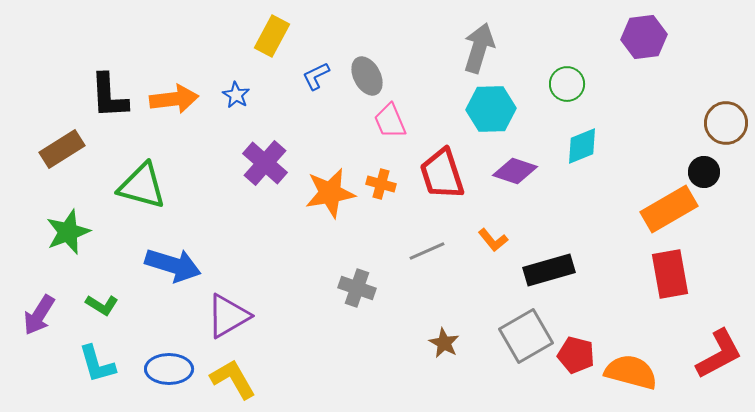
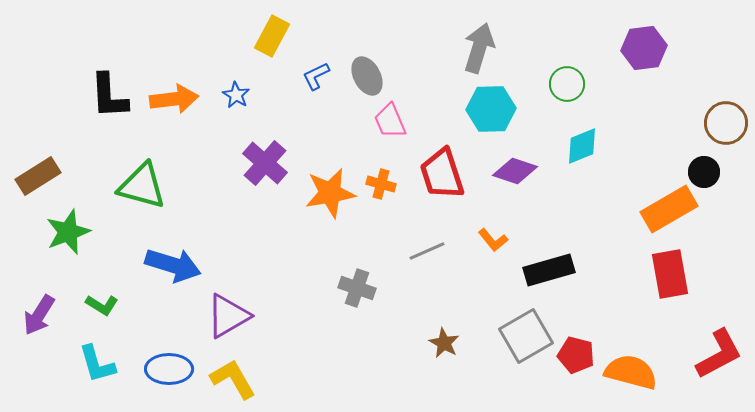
purple hexagon: moved 11 px down
brown rectangle: moved 24 px left, 27 px down
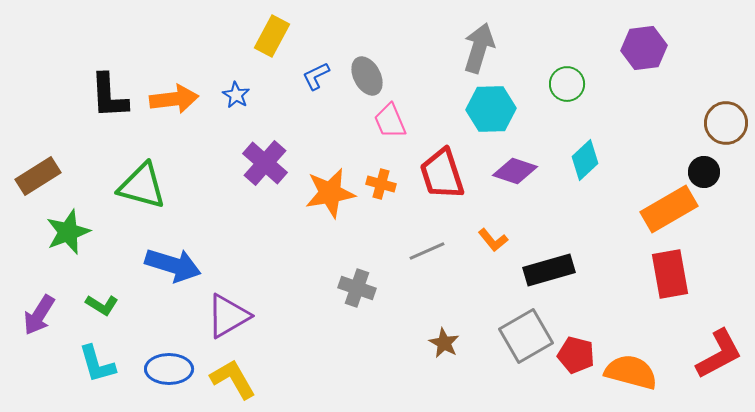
cyan diamond: moved 3 px right, 14 px down; rotated 21 degrees counterclockwise
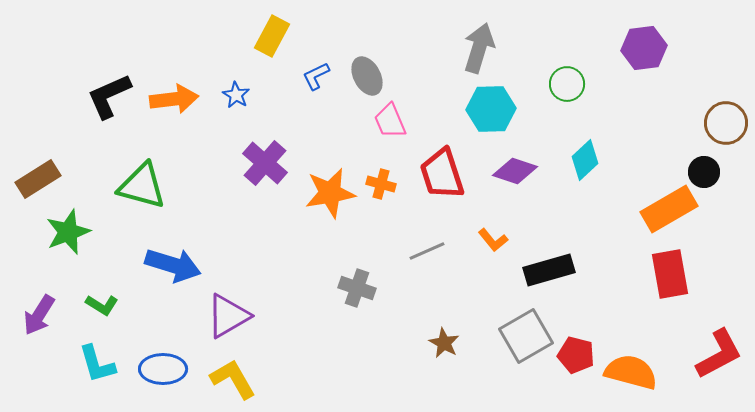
black L-shape: rotated 69 degrees clockwise
brown rectangle: moved 3 px down
blue ellipse: moved 6 px left
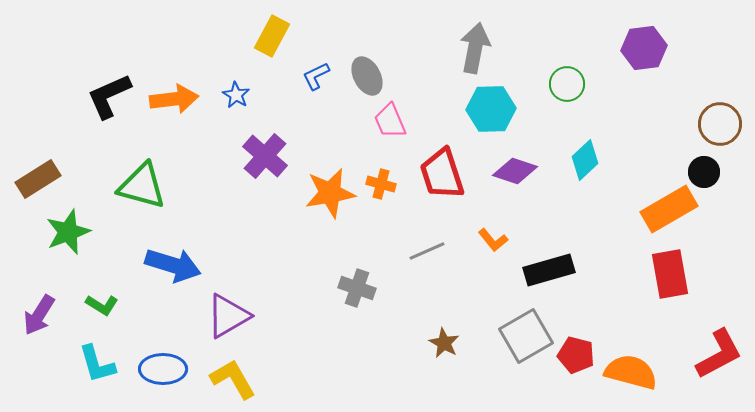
gray arrow: moved 4 px left; rotated 6 degrees counterclockwise
brown circle: moved 6 px left, 1 px down
purple cross: moved 7 px up
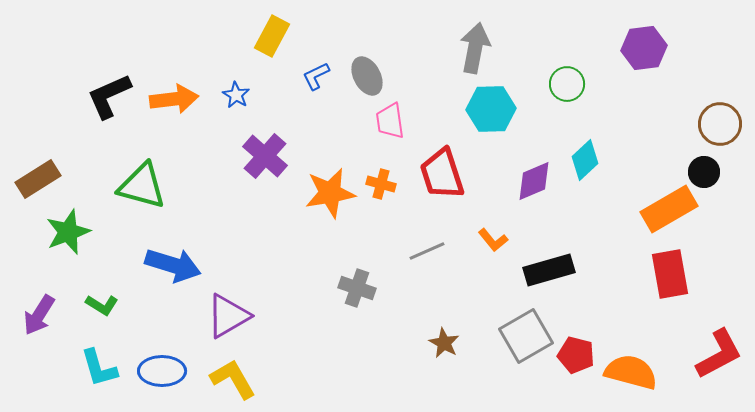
pink trapezoid: rotated 15 degrees clockwise
purple diamond: moved 19 px right, 10 px down; rotated 42 degrees counterclockwise
cyan L-shape: moved 2 px right, 4 px down
blue ellipse: moved 1 px left, 2 px down
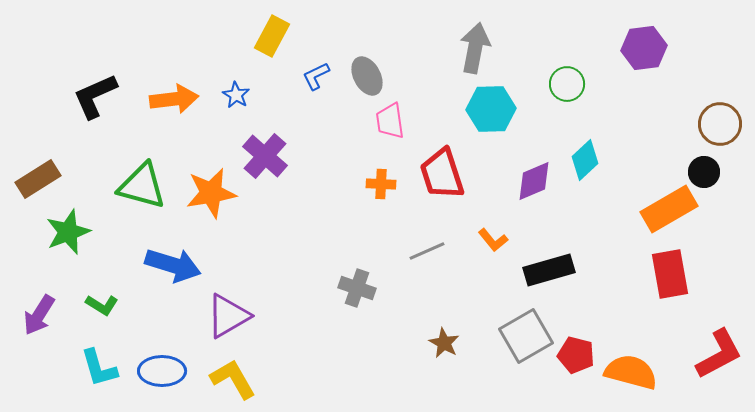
black L-shape: moved 14 px left
orange cross: rotated 12 degrees counterclockwise
orange star: moved 119 px left
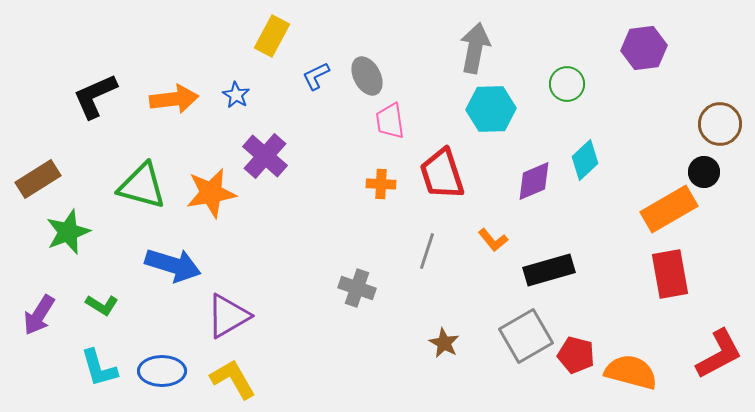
gray line: rotated 48 degrees counterclockwise
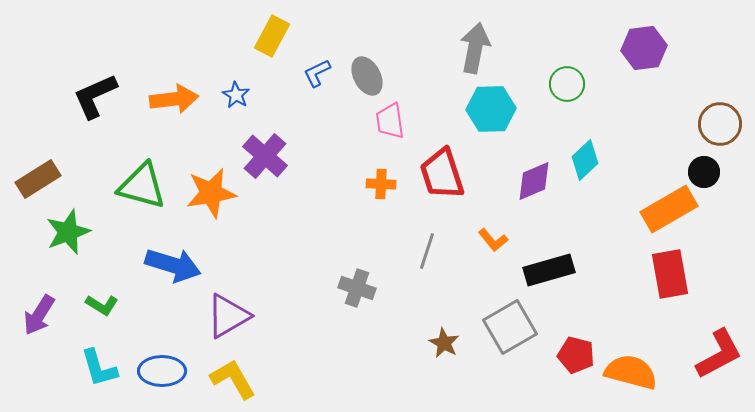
blue L-shape: moved 1 px right, 3 px up
gray square: moved 16 px left, 9 px up
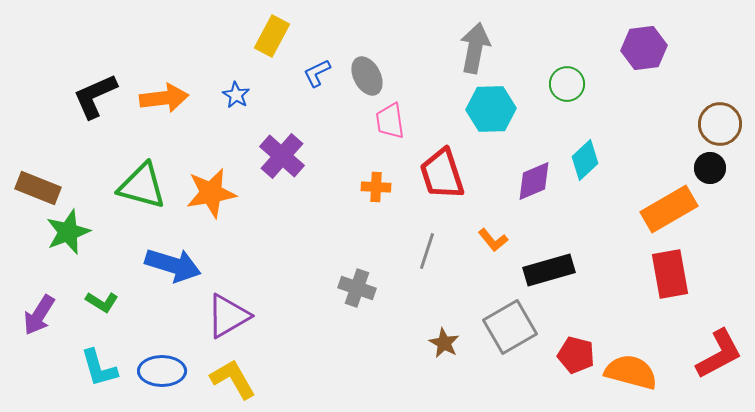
orange arrow: moved 10 px left, 1 px up
purple cross: moved 17 px right
black circle: moved 6 px right, 4 px up
brown rectangle: moved 9 px down; rotated 54 degrees clockwise
orange cross: moved 5 px left, 3 px down
green L-shape: moved 3 px up
